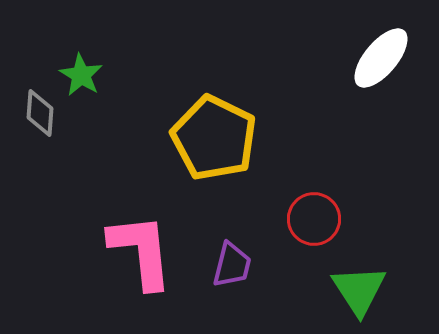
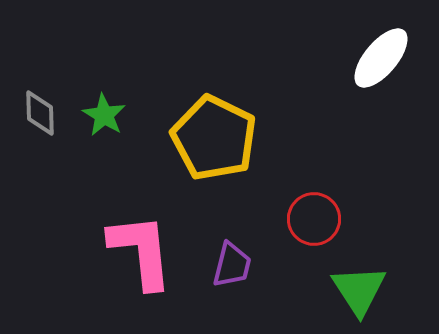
green star: moved 23 px right, 40 px down
gray diamond: rotated 6 degrees counterclockwise
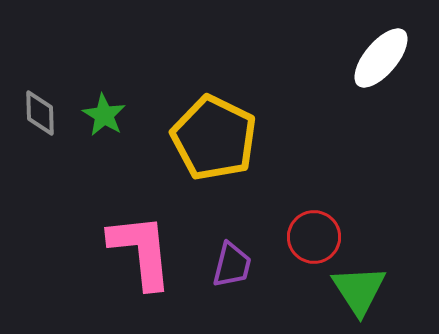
red circle: moved 18 px down
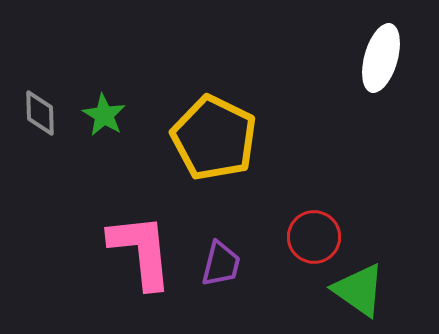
white ellipse: rotated 24 degrees counterclockwise
purple trapezoid: moved 11 px left, 1 px up
green triangle: rotated 22 degrees counterclockwise
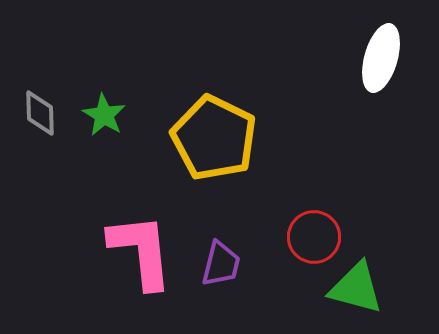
green triangle: moved 3 px left, 2 px up; rotated 20 degrees counterclockwise
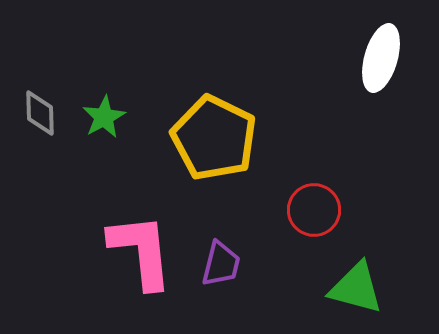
green star: moved 2 px down; rotated 12 degrees clockwise
red circle: moved 27 px up
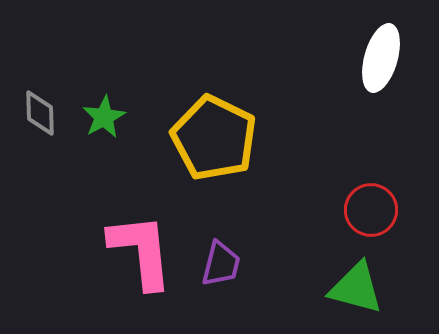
red circle: moved 57 px right
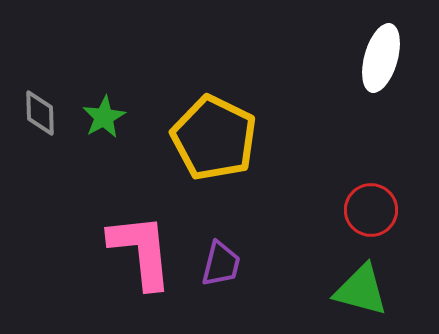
green triangle: moved 5 px right, 2 px down
